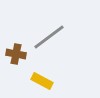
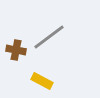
brown cross: moved 4 px up
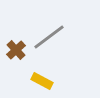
brown cross: rotated 36 degrees clockwise
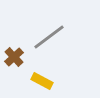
brown cross: moved 2 px left, 7 px down
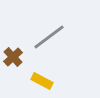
brown cross: moved 1 px left
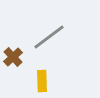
yellow rectangle: rotated 60 degrees clockwise
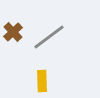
brown cross: moved 25 px up
